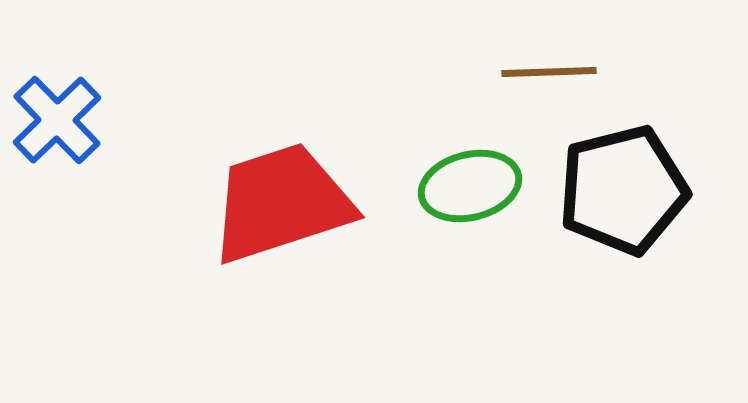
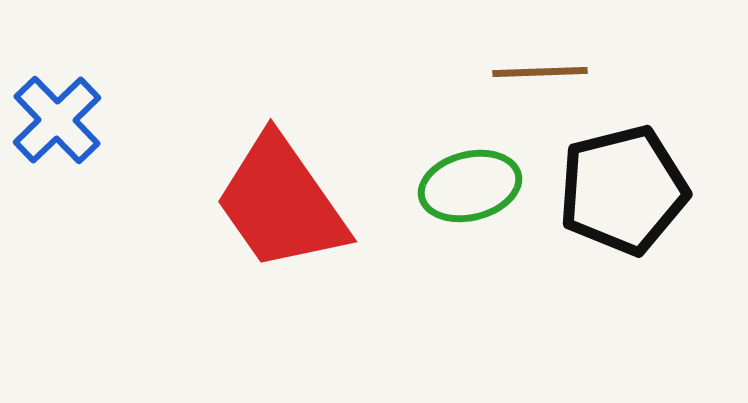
brown line: moved 9 px left
red trapezoid: rotated 107 degrees counterclockwise
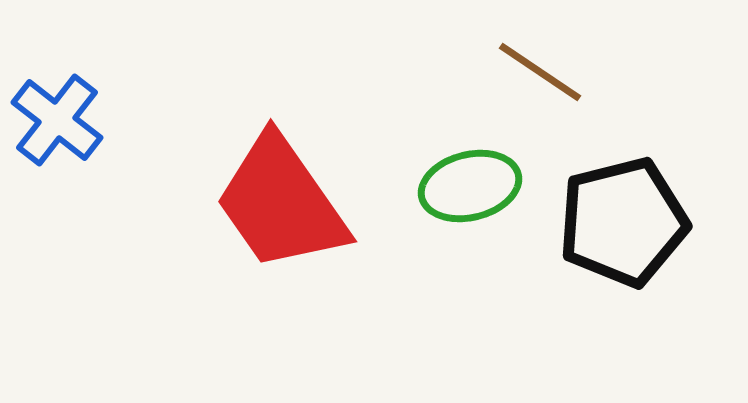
brown line: rotated 36 degrees clockwise
blue cross: rotated 8 degrees counterclockwise
black pentagon: moved 32 px down
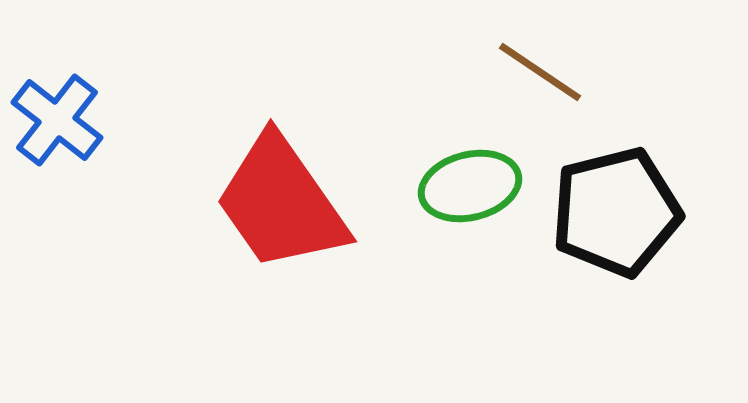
black pentagon: moved 7 px left, 10 px up
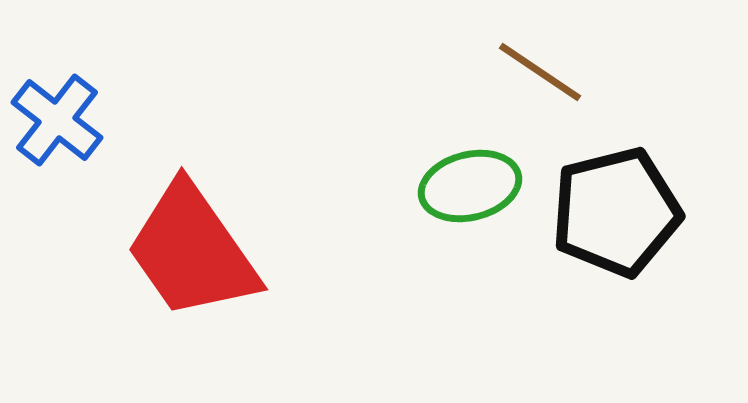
red trapezoid: moved 89 px left, 48 px down
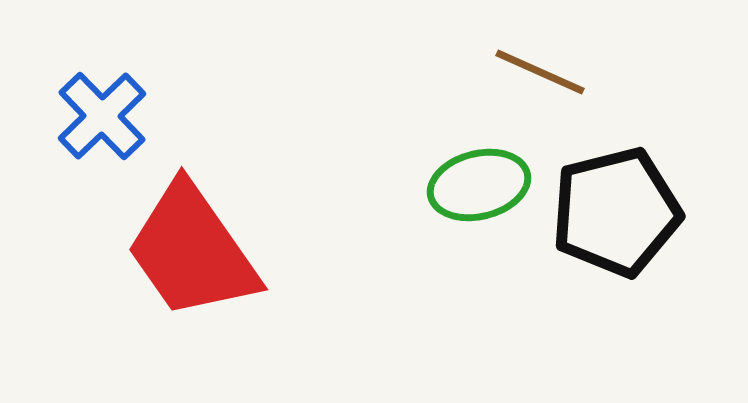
brown line: rotated 10 degrees counterclockwise
blue cross: moved 45 px right, 4 px up; rotated 8 degrees clockwise
green ellipse: moved 9 px right, 1 px up
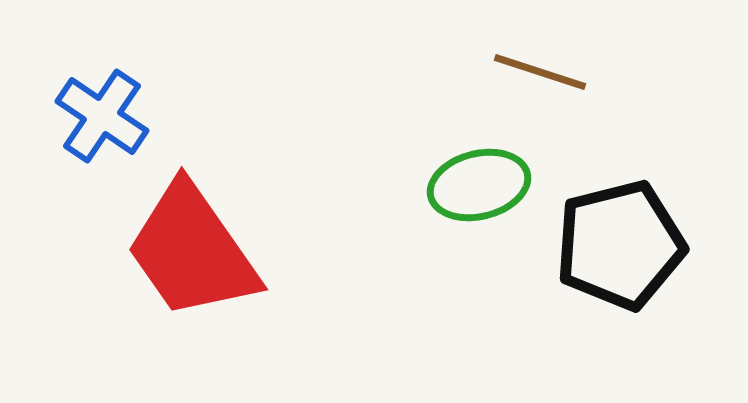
brown line: rotated 6 degrees counterclockwise
blue cross: rotated 12 degrees counterclockwise
black pentagon: moved 4 px right, 33 px down
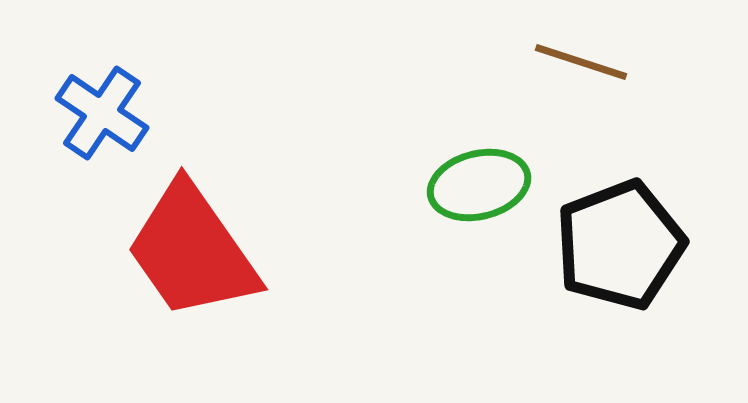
brown line: moved 41 px right, 10 px up
blue cross: moved 3 px up
black pentagon: rotated 7 degrees counterclockwise
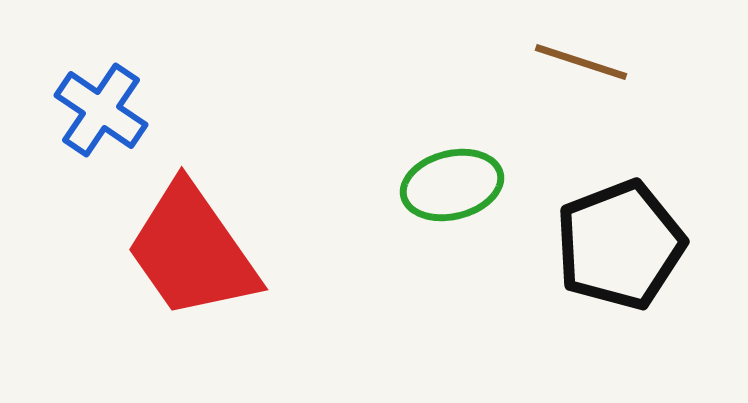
blue cross: moved 1 px left, 3 px up
green ellipse: moved 27 px left
